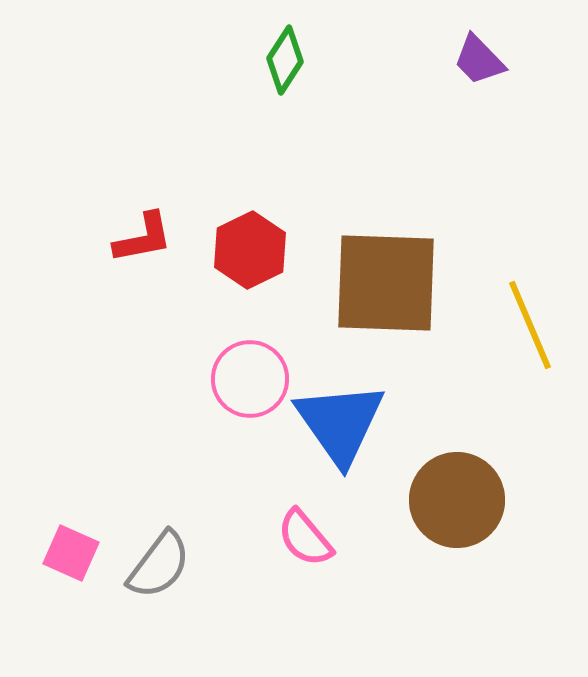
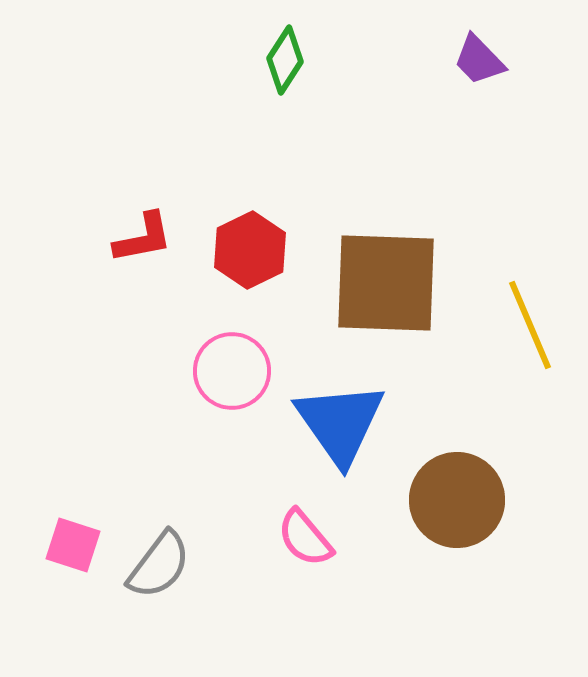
pink circle: moved 18 px left, 8 px up
pink square: moved 2 px right, 8 px up; rotated 6 degrees counterclockwise
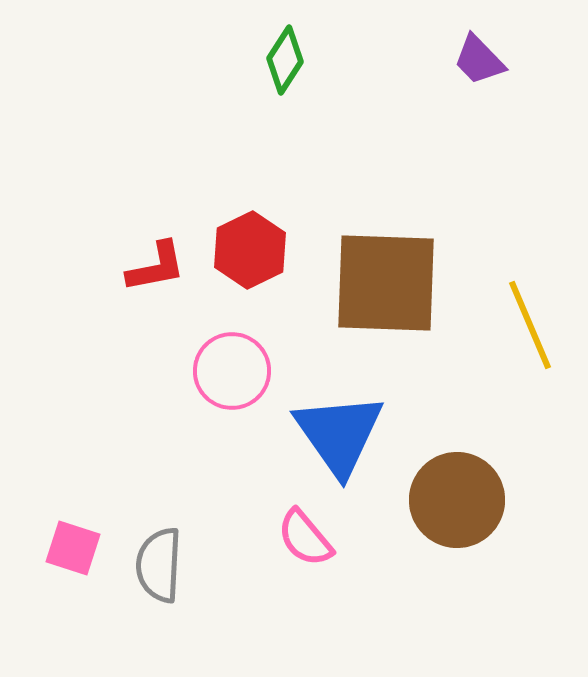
red L-shape: moved 13 px right, 29 px down
blue triangle: moved 1 px left, 11 px down
pink square: moved 3 px down
gray semicircle: rotated 146 degrees clockwise
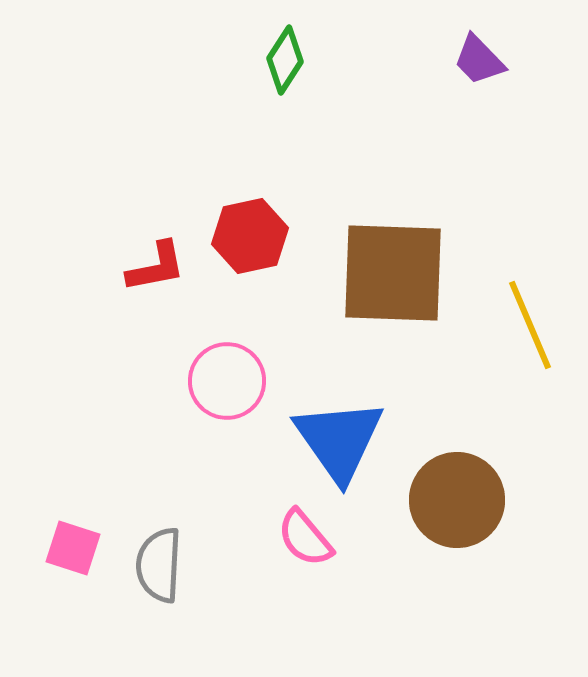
red hexagon: moved 14 px up; rotated 14 degrees clockwise
brown square: moved 7 px right, 10 px up
pink circle: moved 5 px left, 10 px down
blue triangle: moved 6 px down
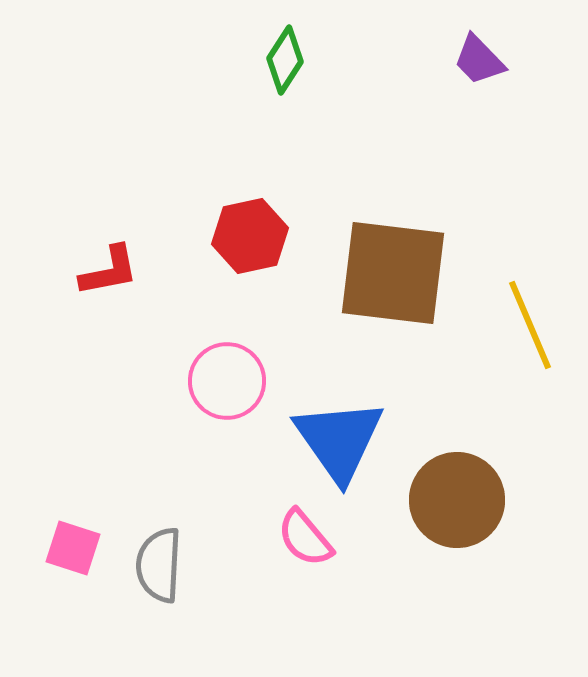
red L-shape: moved 47 px left, 4 px down
brown square: rotated 5 degrees clockwise
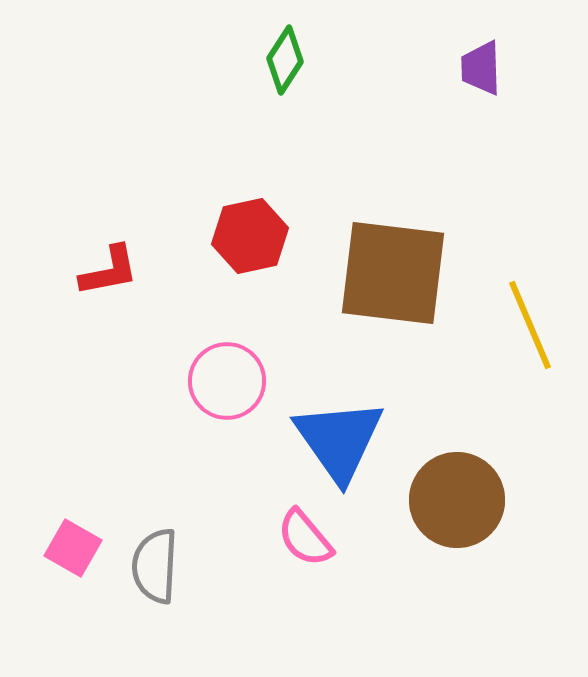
purple trapezoid: moved 2 px right, 8 px down; rotated 42 degrees clockwise
pink square: rotated 12 degrees clockwise
gray semicircle: moved 4 px left, 1 px down
